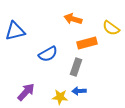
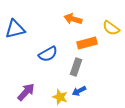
blue triangle: moved 2 px up
blue arrow: rotated 24 degrees counterclockwise
yellow star: rotated 14 degrees clockwise
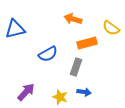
blue arrow: moved 5 px right, 1 px down; rotated 144 degrees counterclockwise
